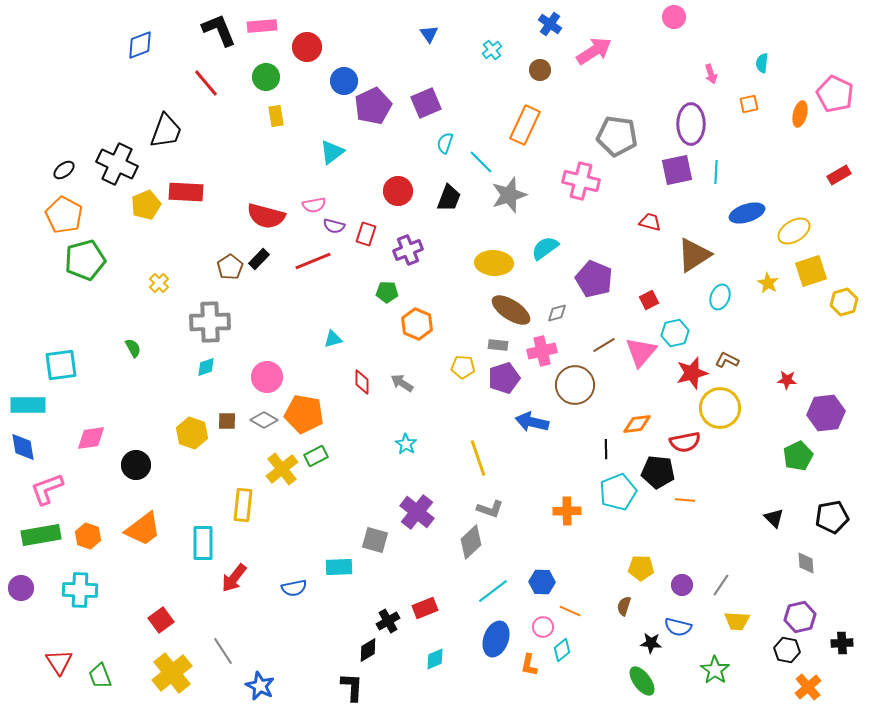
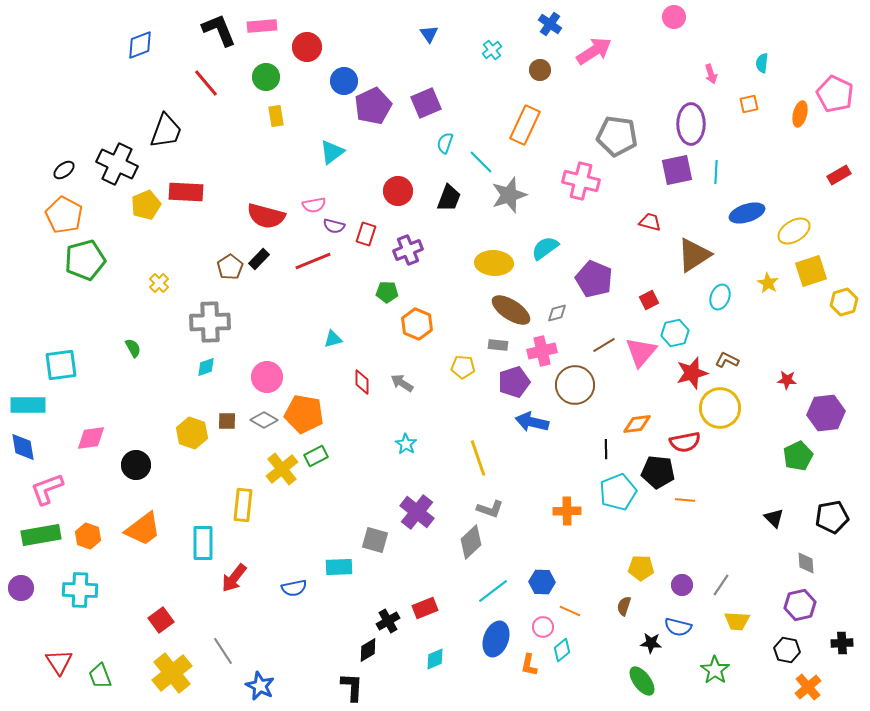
purple pentagon at (504, 378): moved 10 px right, 4 px down
purple hexagon at (800, 617): moved 12 px up
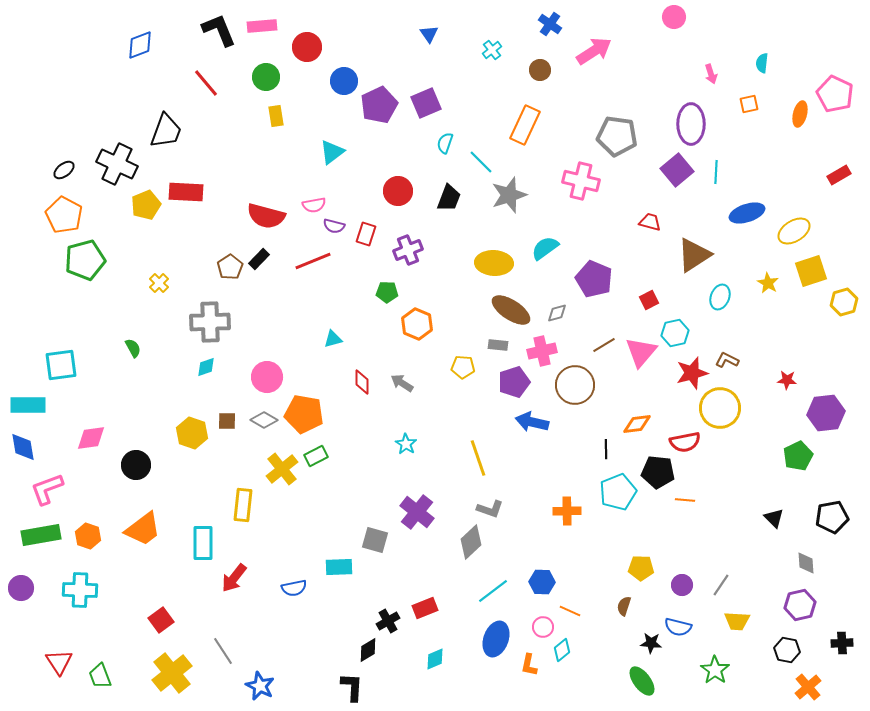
purple pentagon at (373, 106): moved 6 px right, 1 px up
purple square at (677, 170): rotated 28 degrees counterclockwise
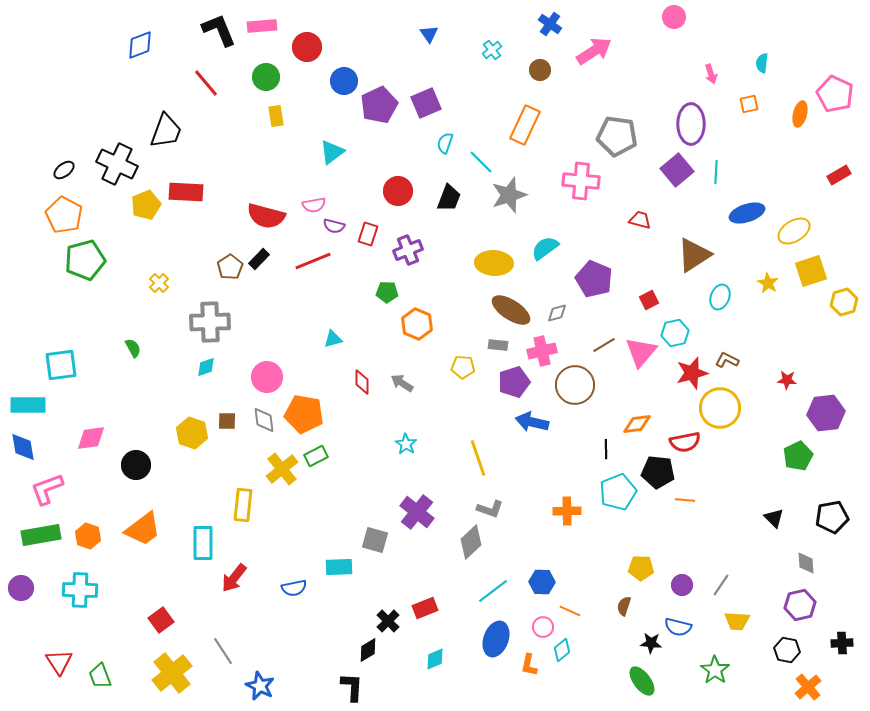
pink cross at (581, 181): rotated 9 degrees counterclockwise
red trapezoid at (650, 222): moved 10 px left, 2 px up
red rectangle at (366, 234): moved 2 px right
gray diamond at (264, 420): rotated 52 degrees clockwise
black cross at (388, 621): rotated 15 degrees counterclockwise
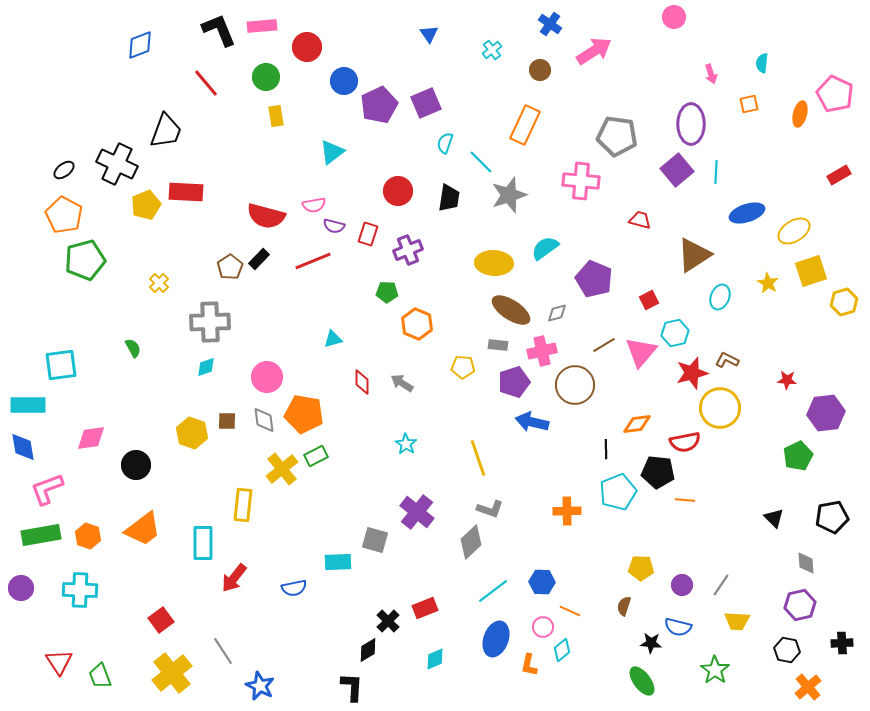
black trapezoid at (449, 198): rotated 12 degrees counterclockwise
cyan rectangle at (339, 567): moved 1 px left, 5 px up
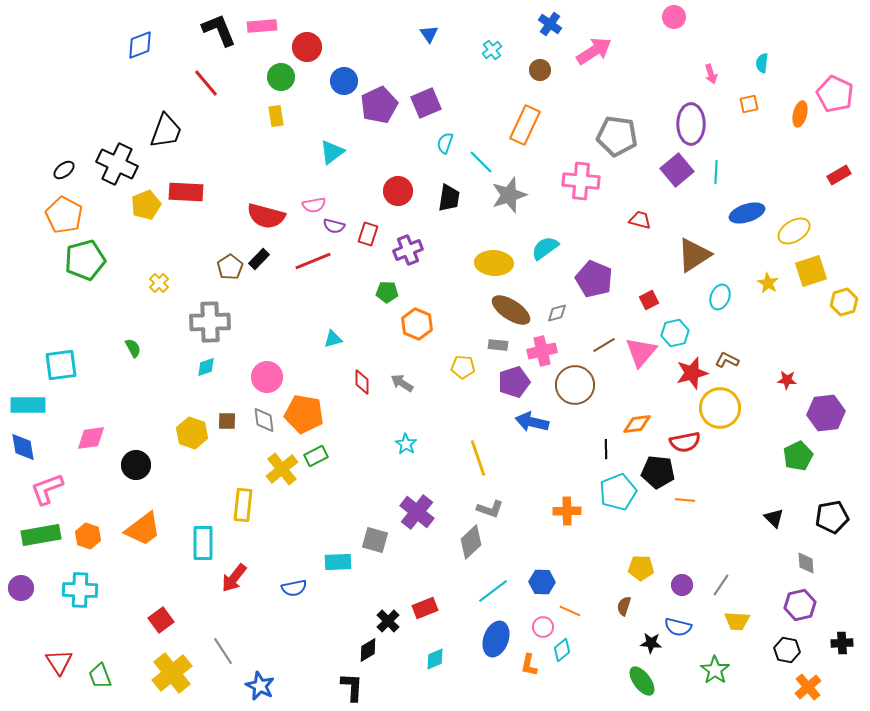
green circle at (266, 77): moved 15 px right
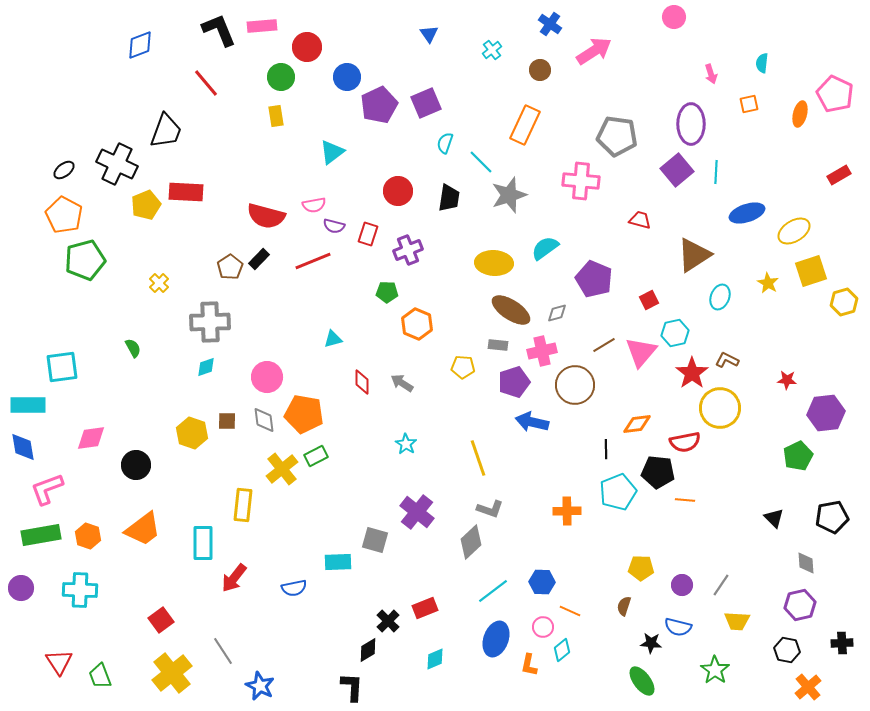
blue circle at (344, 81): moved 3 px right, 4 px up
cyan square at (61, 365): moved 1 px right, 2 px down
red star at (692, 373): rotated 20 degrees counterclockwise
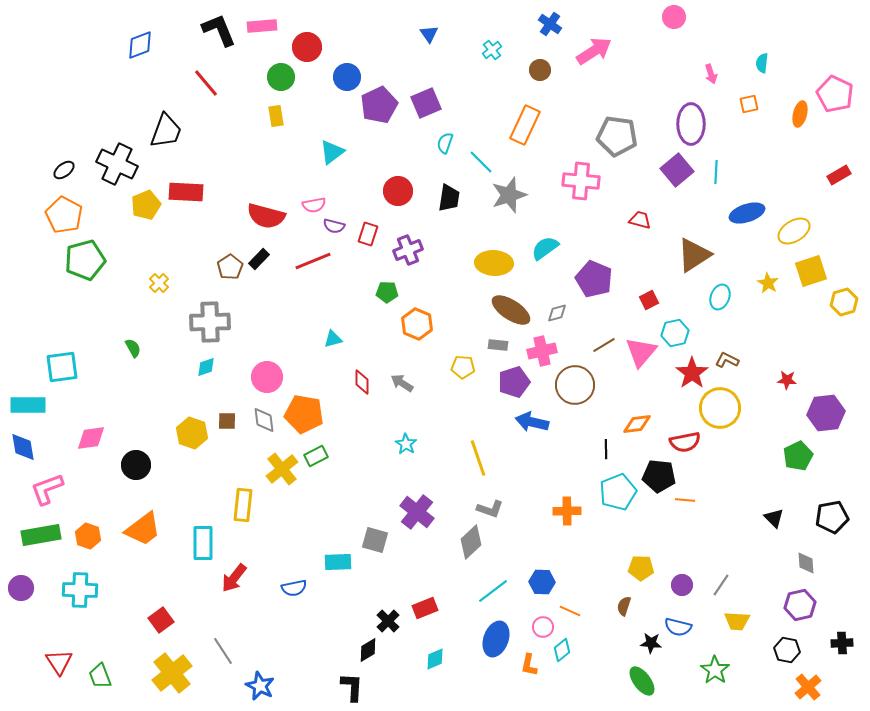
black pentagon at (658, 472): moved 1 px right, 4 px down
